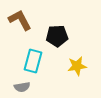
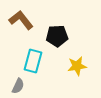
brown L-shape: moved 1 px right; rotated 10 degrees counterclockwise
gray semicircle: moved 4 px left, 1 px up; rotated 56 degrees counterclockwise
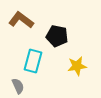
brown L-shape: rotated 15 degrees counterclockwise
black pentagon: rotated 15 degrees clockwise
gray semicircle: rotated 49 degrees counterclockwise
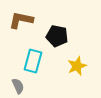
brown L-shape: rotated 25 degrees counterclockwise
yellow star: rotated 12 degrees counterclockwise
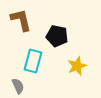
brown L-shape: rotated 65 degrees clockwise
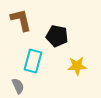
yellow star: rotated 18 degrees clockwise
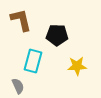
black pentagon: moved 1 px up; rotated 10 degrees counterclockwise
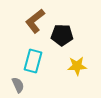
brown L-shape: moved 14 px right, 1 px down; rotated 115 degrees counterclockwise
black pentagon: moved 5 px right
gray semicircle: moved 1 px up
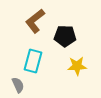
black pentagon: moved 3 px right, 1 px down
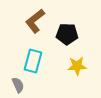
black pentagon: moved 2 px right, 2 px up
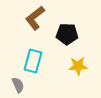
brown L-shape: moved 3 px up
yellow star: moved 1 px right
